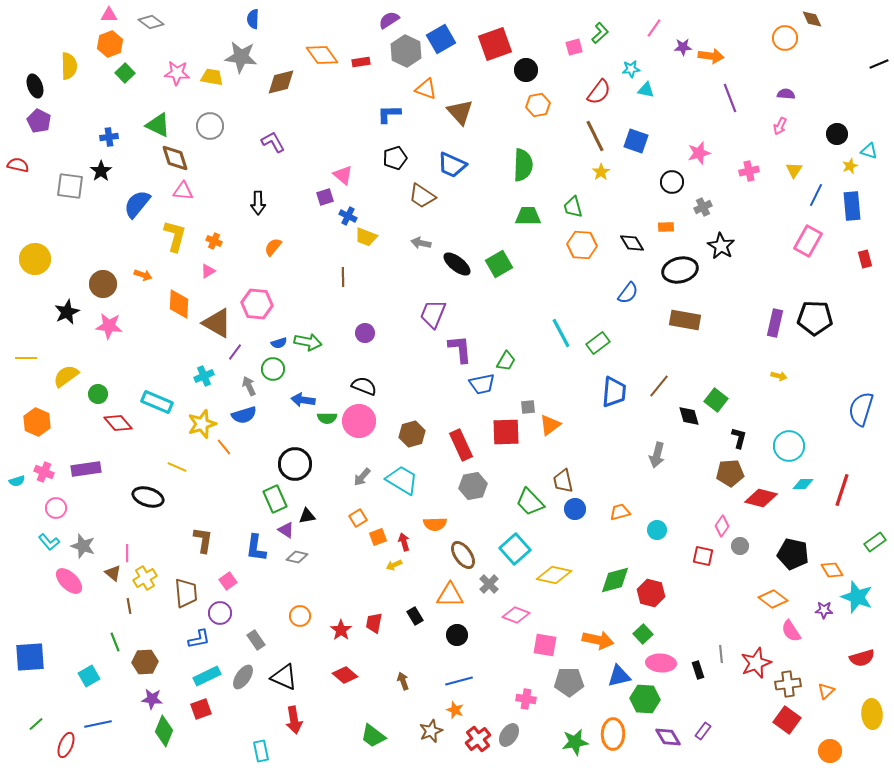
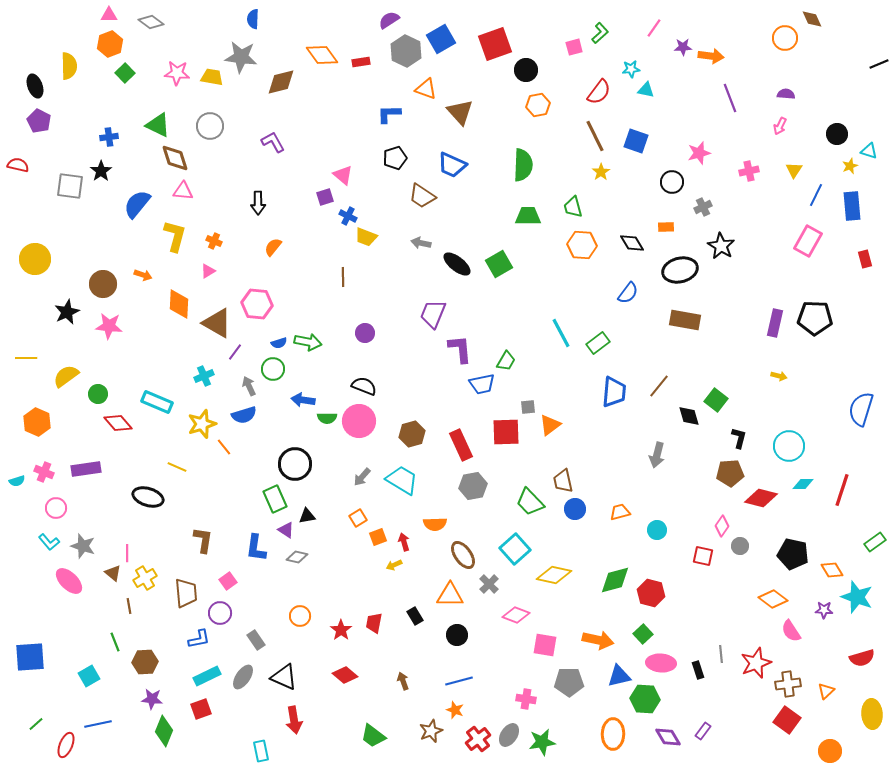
green star at (575, 742): moved 33 px left
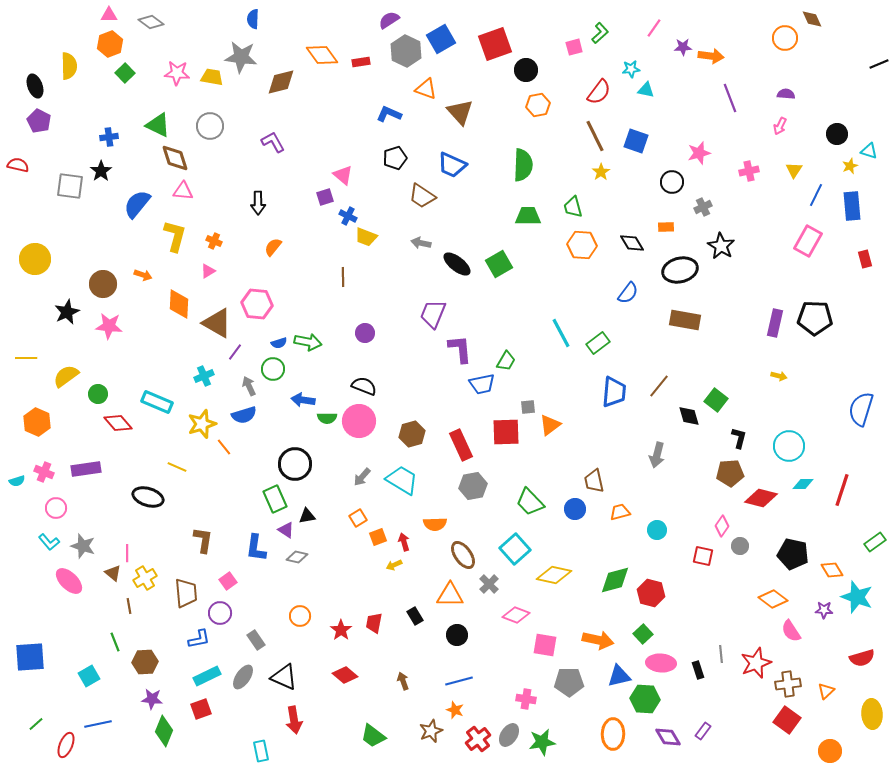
blue L-shape at (389, 114): rotated 25 degrees clockwise
brown trapezoid at (563, 481): moved 31 px right
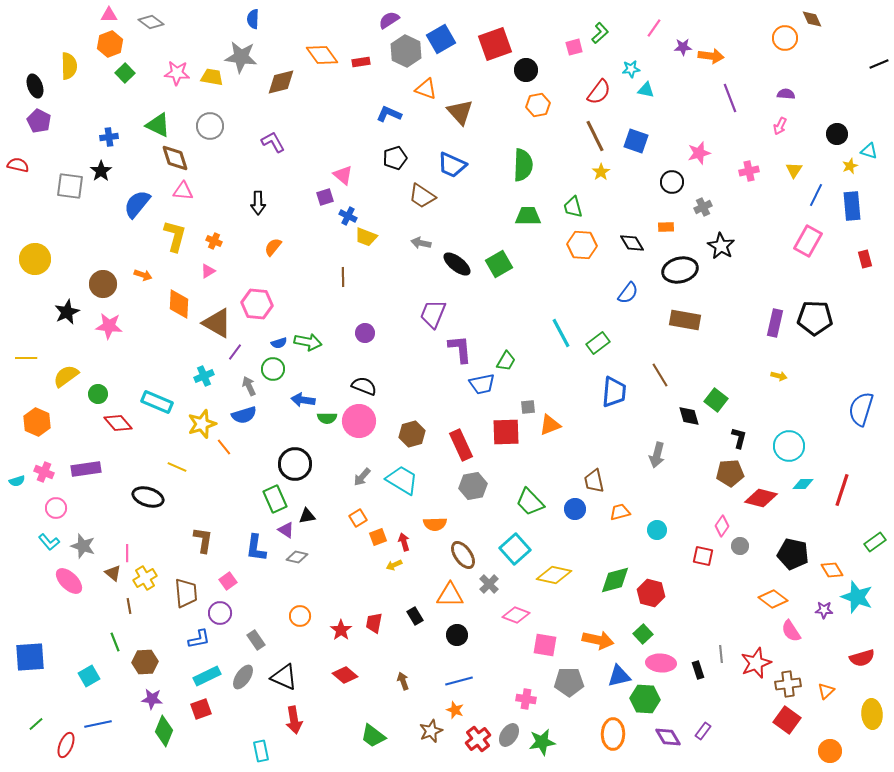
brown line at (659, 386): moved 1 px right, 11 px up; rotated 70 degrees counterclockwise
orange triangle at (550, 425): rotated 15 degrees clockwise
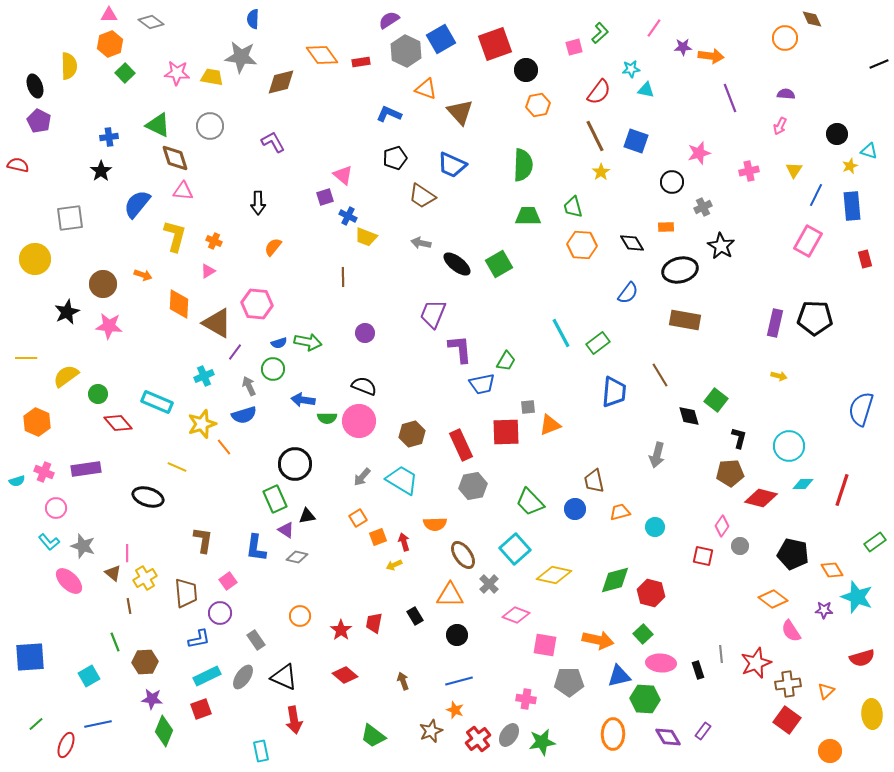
gray square at (70, 186): moved 32 px down; rotated 16 degrees counterclockwise
cyan circle at (657, 530): moved 2 px left, 3 px up
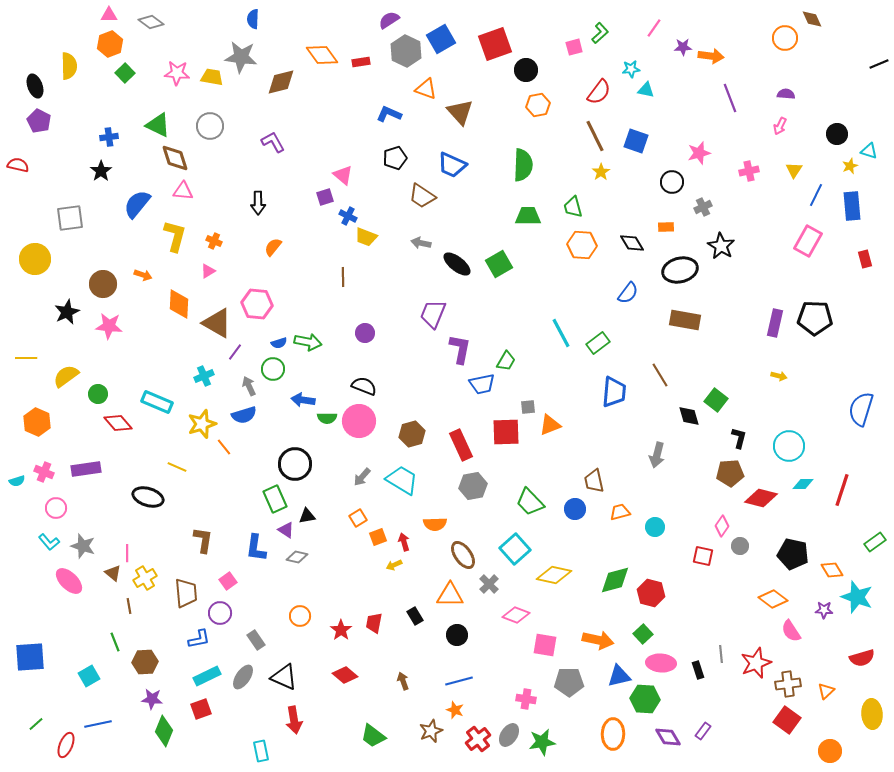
purple L-shape at (460, 349): rotated 16 degrees clockwise
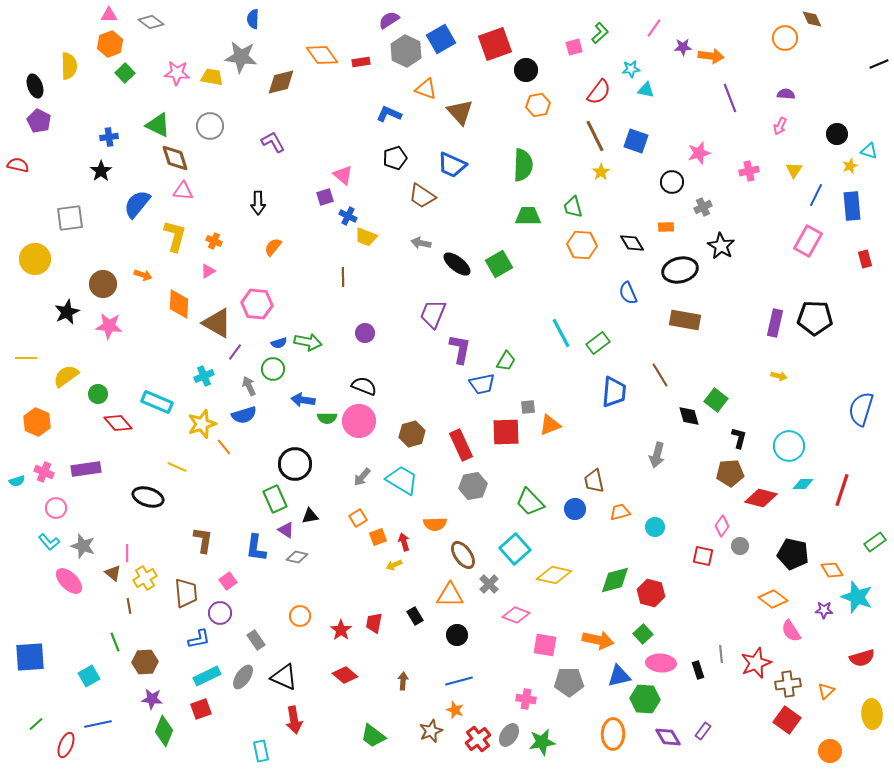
blue semicircle at (628, 293): rotated 120 degrees clockwise
black triangle at (307, 516): moved 3 px right
brown arrow at (403, 681): rotated 24 degrees clockwise
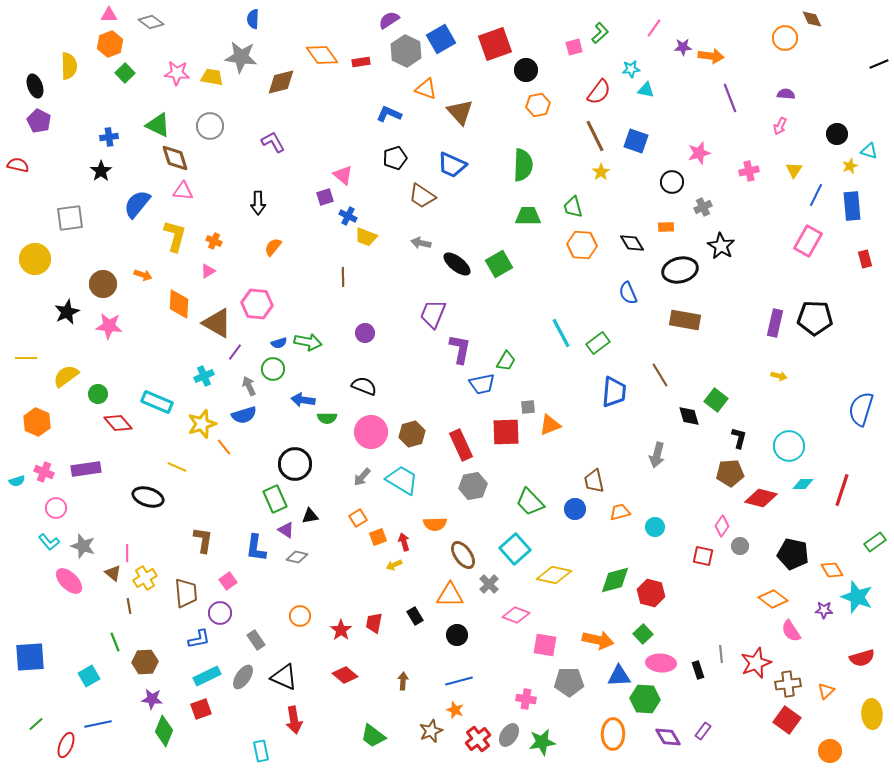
pink circle at (359, 421): moved 12 px right, 11 px down
blue triangle at (619, 676): rotated 10 degrees clockwise
